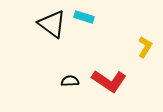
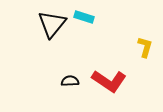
black triangle: rotated 32 degrees clockwise
yellow L-shape: rotated 15 degrees counterclockwise
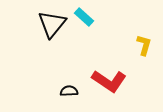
cyan rectangle: rotated 24 degrees clockwise
yellow L-shape: moved 1 px left, 2 px up
black semicircle: moved 1 px left, 10 px down
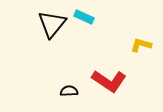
cyan rectangle: rotated 18 degrees counterclockwise
yellow L-shape: moved 3 px left; rotated 90 degrees counterclockwise
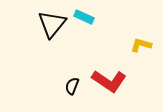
black semicircle: moved 3 px right, 5 px up; rotated 66 degrees counterclockwise
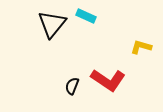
cyan rectangle: moved 2 px right, 1 px up
yellow L-shape: moved 2 px down
red L-shape: moved 1 px left, 1 px up
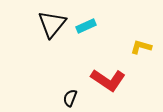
cyan rectangle: moved 10 px down; rotated 48 degrees counterclockwise
black semicircle: moved 2 px left, 12 px down
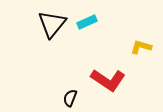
cyan rectangle: moved 1 px right, 4 px up
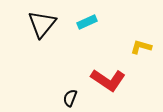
black triangle: moved 10 px left
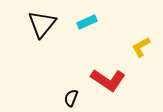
yellow L-shape: rotated 45 degrees counterclockwise
black semicircle: moved 1 px right
